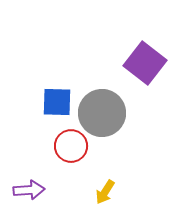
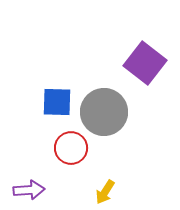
gray circle: moved 2 px right, 1 px up
red circle: moved 2 px down
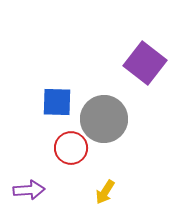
gray circle: moved 7 px down
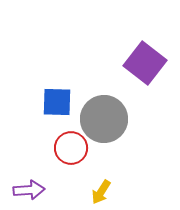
yellow arrow: moved 4 px left
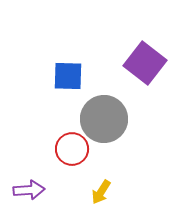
blue square: moved 11 px right, 26 px up
red circle: moved 1 px right, 1 px down
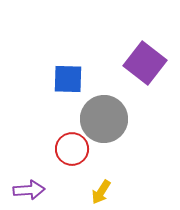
blue square: moved 3 px down
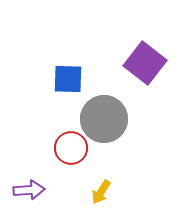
red circle: moved 1 px left, 1 px up
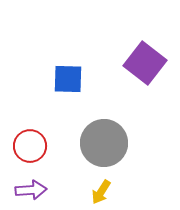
gray circle: moved 24 px down
red circle: moved 41 px left, 2 px up
purple arrow: moved 2 px right
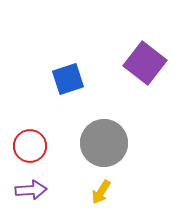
blue square: rotated 20 degrees counterclockwise
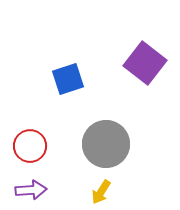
gray circle: moved 2 px right, 1 px down
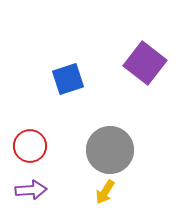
gray circle: moved 4 px right, 6 px down
yellow arrow: moved 4 px right
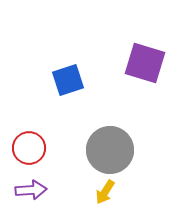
purple square: rotated 21 degrees counterclockwise
blue square: moved 1 px down
red circle: moved 1 px left, 2 px down
